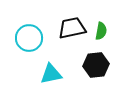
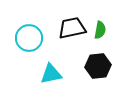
green semicircle: moved 1 px left, 1 px up
black hexagon: moved 2 px right, 1 px down
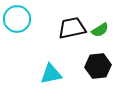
green semicircle: rotated 48 degrees clockwise
cyan circle: moved 12 px left, 19 px up
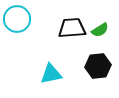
black trapezoid: rotated 8 degrees clockwise
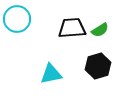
black hexagon: rotated 10 degrees counterclockwise
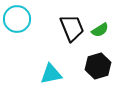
black trapezoid: rotated 72 degrees clockwise
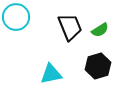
cyan circle: moved 1 px left, 2 px up
black trapezoid: moved 2 px left, 1 px up
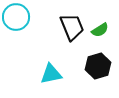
black trapezoid: moved 2 px right
